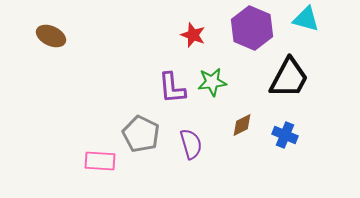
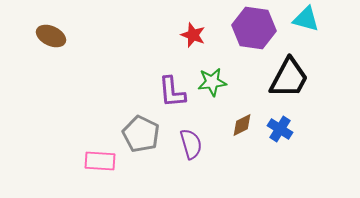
purple hexagon: moved 2 px right; rotated 15 degrees counterclockwise
purple L-shape: moved 4 px down
blue cross: moved 5 px left, 6 px up; rotated 10 degrees clockwise
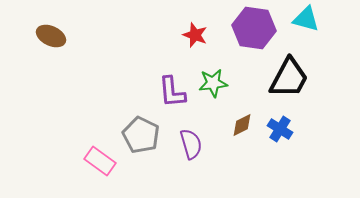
red star: moved 2 px right
green star: moved 1 px right, 1 px down
gray pentagon: moved 1 px down
pink rectangle: rotated 32 degrees clockwise
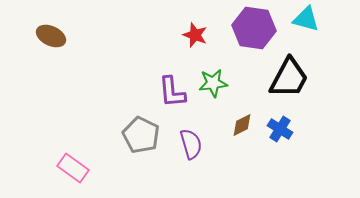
pink rectangle: moved 27 px left, 7 px down
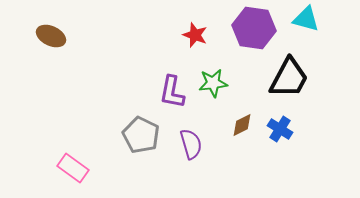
purple L-shape: rotated 16 degrees clockwise
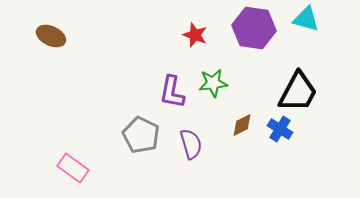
black trapezoid: moved 9 px right, 14 px down
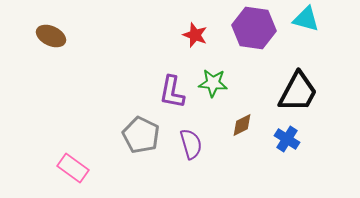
green star: rotated 12 degrees clockwise
blue cross: moved 7 px right, 10 px down
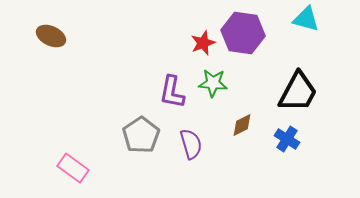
purple hexagon: moved 11 px left, 5 px down
red star: moved 8 px right, 8 px down; rotated 30 degrees clockwise
gray pentagon: rotated 12 degrees clockwise
